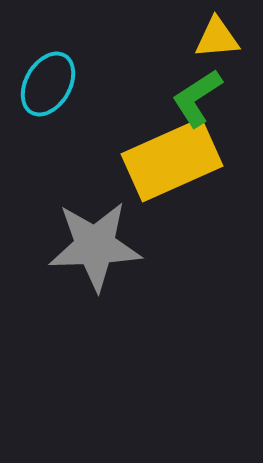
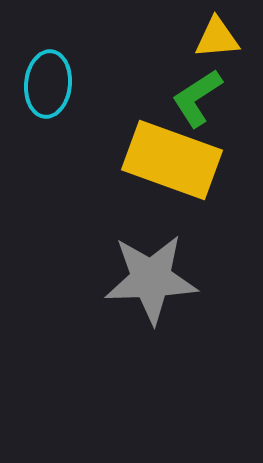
cyan ellipse: rotated 24 degrees counterclockwise
yellow rectangle: rotated 44 degrees clockwise
gray star: moved 56 px right, 33 px down
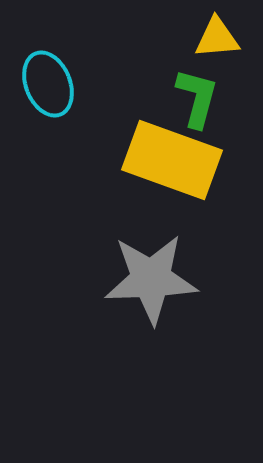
cyan ellipse: rotated 28 degrees counterclockwise
green L-shape: rotated 138 degrees clockwise
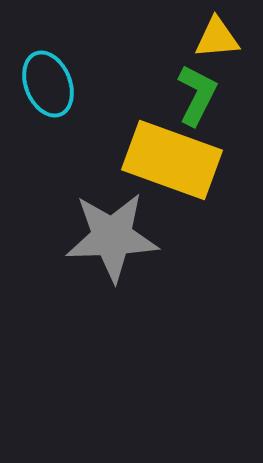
green L-shape: moved 3 px up; rotated 12 degrees clockwise
gray star: moved 39 px left, 42 px up
